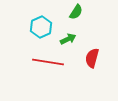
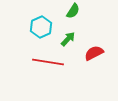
green semicircle: moved 3 px left, 1 px up
green arrow: rotated 21 degrees counterclockwise
red semicircle: moved 2 px right, 5 px up; rotated 48 degrees clockwise
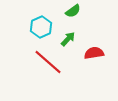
green semicircle: rotated 21 degrees clockwise
red semicircle: rotated 18 degrees clockwise
red line: rotated 32 degrees clockwise
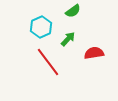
red line: rotated 12 degrees clockwise
